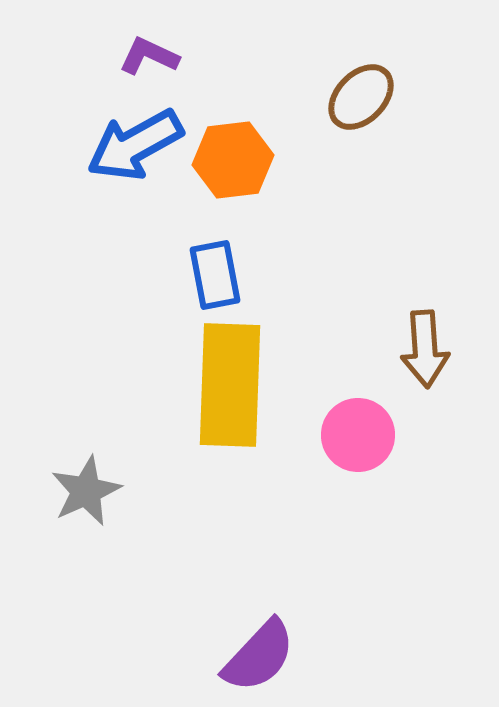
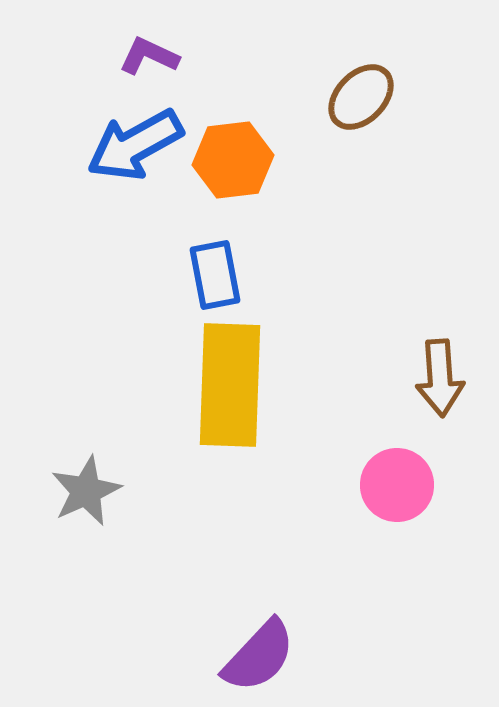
brown arrow: moved 15 px right, 29 px down
pink circle: moved 39 px right, 50 px down
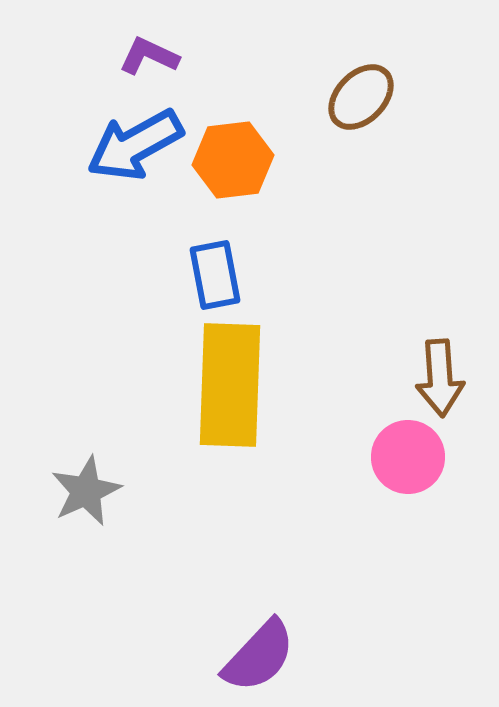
pink circle: moved 11 px right, 28 px up
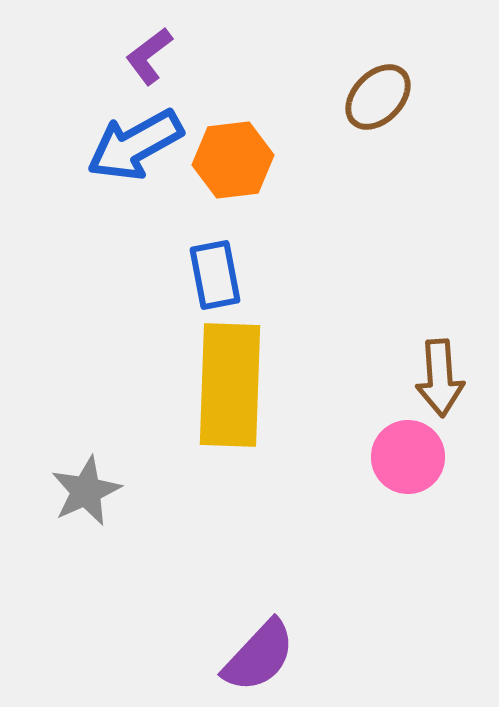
purple L-shape: rotated 62 degrees counterclockwise
brown ellipse: moved 17 px right
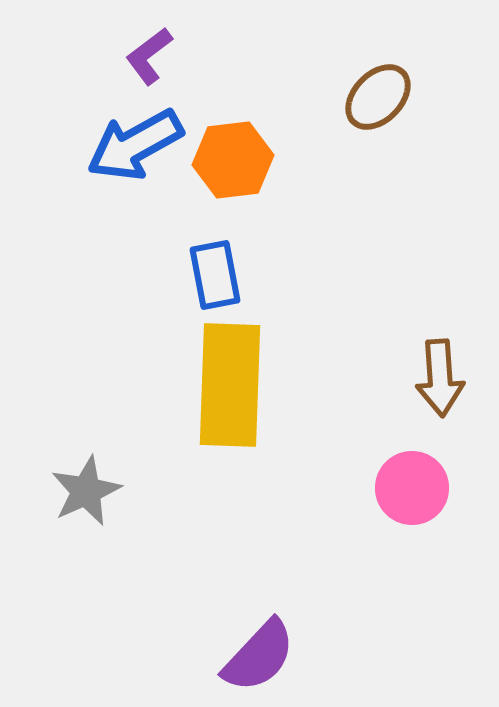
pink circle: moved 4 px right, 31 px down
